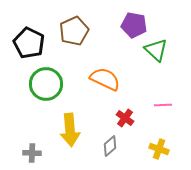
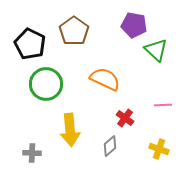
brown pentagon: rotated 12 degrees counterclockwise
black pentagon: moved 1 px right, 1 px down
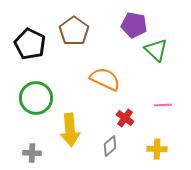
green circle: moved 10 px left, 14 px down
yellow cross: moved 2 px left; rotated 18 degrees counterclockwise
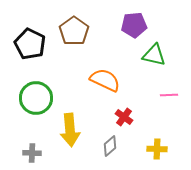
purple pentagon: rotated 15 degrees counterclockwise
green triangle: moved 2 px left, 5 px down; rotated 30 degrees counterclockwise
orange semicircle: moved 1 px down
pink line: moved 6 px right, 10 px up
red cross: moved 1 px left, 1 px up
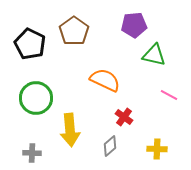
pink line: rotated 30 degrees clockwise
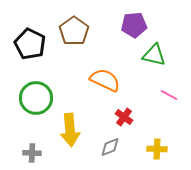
gray diamond: moved 1 px down; rotated 20 degrees clockwise
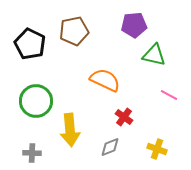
brown pentagon: rotated 24 degrees clockwise
green circle: moved 3 px down
yellow cross: rotated 18 degrees clockwise
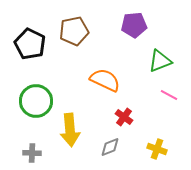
green triangle: moved 6 px right, 6 px down; rotated 35 degrees counterclockwise
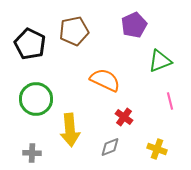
purple pentagon: rotated 20 degrees counterclockwise
pink line: moved 1 px right, 6 px down; rotated 48 degrees clockwise
green circle: moved 2 px up
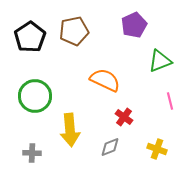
black pentagon: moved 7 px up; rotated 12 degrees clockwise
green circle: moved 1 px left, 3 px up
